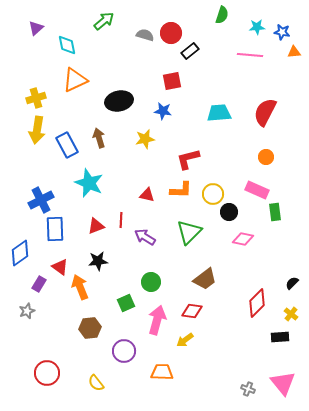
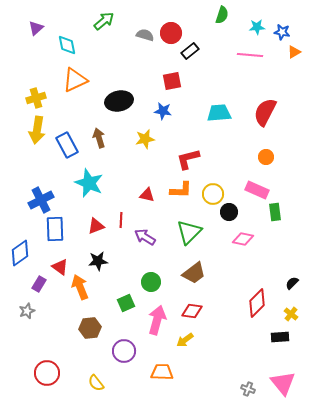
orange triangle at (294, 52): rotated 24 degrees counterclockwise
brown trapezoid at (205, 279): moved 11 px left, 6 px up
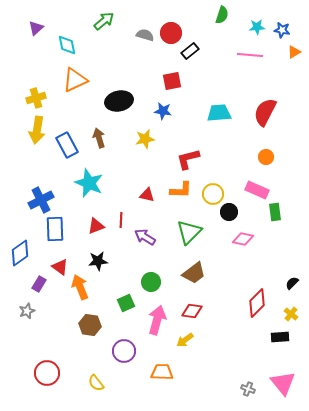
blue star at (282, 32): moved 2 px up
brown hexagon at (90, 328): moved 3 px up; rotated 15 degrees clockwise
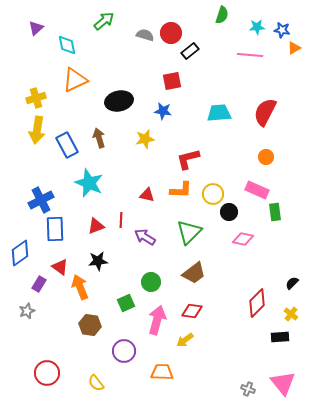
orange triangle at (294, 52): moved 4 px up
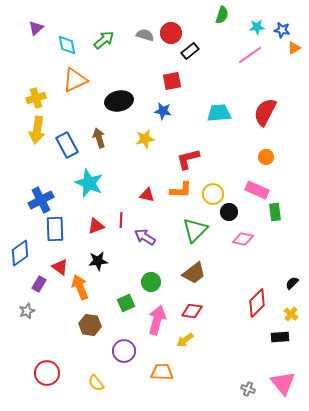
green arrow at (104, 21): moved 19 px down
pink line at (250, 55): rotated 40 degrees counterclockwise
green triangle at (189, 232): moved 6 px right, 2 px up
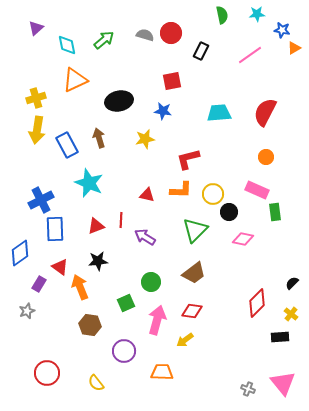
green semicircle at (222, 15): rotated 30 degrees counterclockwise
cyan star at (257, 27): moved 13 px up
black rectangle at (190, 51): moved 11 px right; rotated 24 degrees counterclockwise
